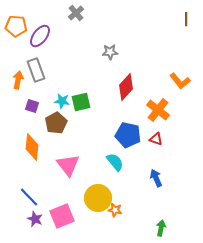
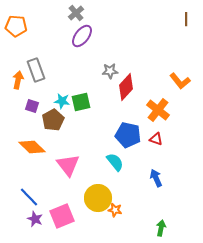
purple ellipse: moved 42 px right
gray star: moved 19 px down
brown pentagon: moved 3 px left, 3 px up
orange diamond: rotated 52 degrees counterclockwise
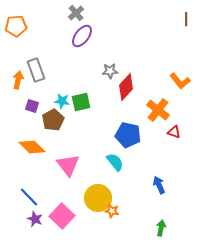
orange pentagon: rotated 10 degrees counterclockwise
red triangle: moved 18 px right, 7 px up
blue arrow: moved 3 px right, 7 px down
orange star: moved 3 px left, 1 px down
pink square: rotated 25 degrees counterclockwise
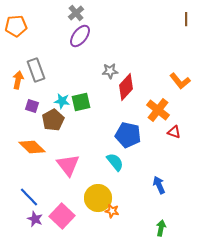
purple ellipse: moved 2 px left
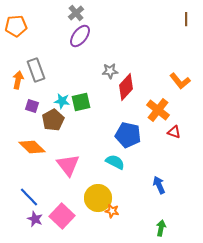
cyan semicircle: rotated 24 degrees counterclockwise
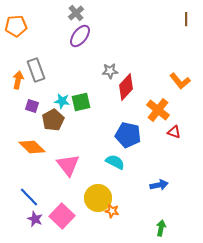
blue arrow: rotated 102 degrees clockwise
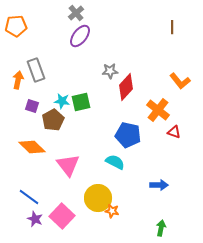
brown line: moved 14 px left, 8 px down
blue arrow: rotated 12 degrees clockwise
blue line: rotated 10 degrees counterclockwise
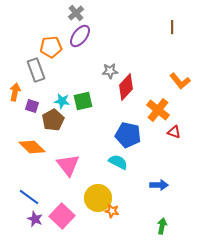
orange pentagon: moved 35 px right, 21 px down
orange arrow: moved 3 px left, 12 px down
green square: moved 2 px right, 1 px up
cyan semicircle: moved 3 px right
green arrow: moved 1 px right, 2 px up
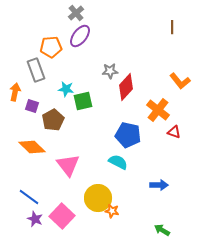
cyan star: moved 4 px right, 12 px up
green arrow: moved 4 px down; rotated 70 degrees counterclockwise
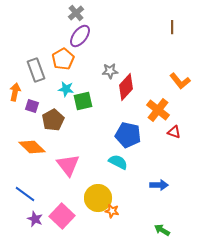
orange pentagon: moved 12 px right, 12 px down; rotated 25 degrees counterclockwise
blue line: moved 4 px left, 3 px up
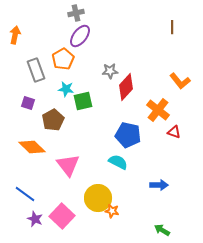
gray cross: rotated 28 degrees clockwise
orange arrow: moved 57 px up
purple square: moved 4 px left, 3 px up
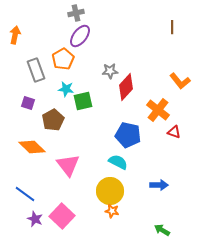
yellow circle: moved 12 px right, 7 px up
